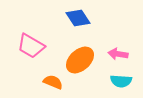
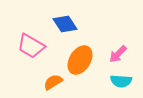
blue diamond: moved 13 px left, 6 px down
pink arrow: rotated 54 degrees counterclockwise
orange ellipse: rotated 16 degrees counterclockwise
orange semicircle: rotated 54 degrees counterclockwise
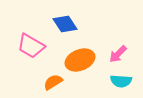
orange ellipse: rotated 36 degrees clockwise
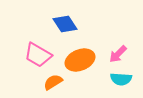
pink trapezoid: moved 7 px right, 9 px down
cyan semicircle: moved 2 px up
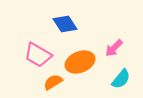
pink arrow: moved 4 px left, 6 px up
orange ellipse: moved 2 px down
cyan semicircle: rotated 55 degrees counterclockwise
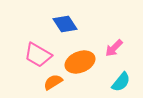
cyan semicircle: moved 3 px down
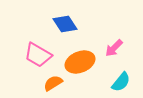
orange semicircle: moved 1 px down
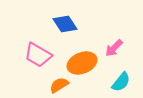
orange ellipse: moved 2 px right, 1 px down
orange semicircle: moved 6 px right, 2 px down
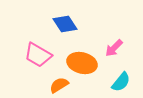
orange ellipse: rotated 36 degrees clockwise
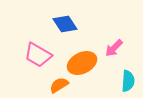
orange ellipse: rotated 40 degrees counterclockwise
cyan semicircle: moved 7 px right, 1 px up; rotated 35 degrees counterclockwise
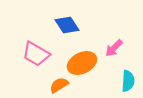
blue diamond: moved 2 px right, 1 px down
pink trapezoid: moved 2 px left, 1 px up
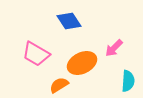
blue diamond: moved 2 px right, 4 px up
